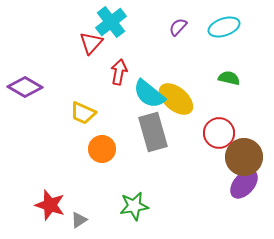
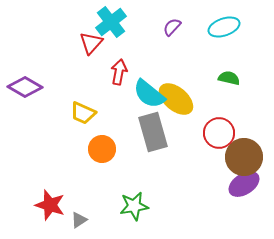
purple semicircle: moved 6 px left
purple ellipse: rotated 16 degrees clockwise
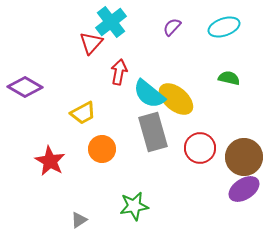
yellow trapezoid: rotated 52 degrees counterclockwise
red circle: moved 19 px left, 15 px down
purple ellipse: moved 5 px down
red star: moved 44 px up; rotated 12 degrees clockwise
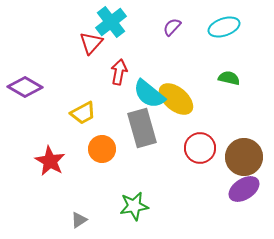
gray rectangle: moved 11 px left, 4 px up
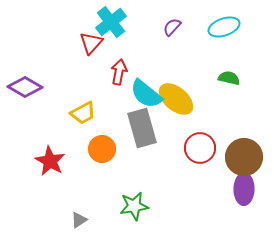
cyan semicircle: moved 3 px left
purple ellipse: rotated 56 degrees counterclockwise
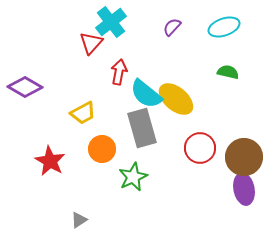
green semicircle: moved 1 px left, 6 px up
purple ellipse: rotated 12 degrees counterclockwise
green star: moved 1 px left, 29 px up; rotated 16 degrees counterclockwise
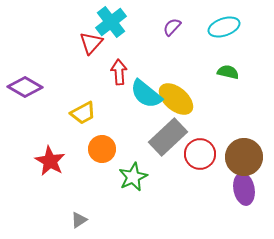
red arrow: rotated 15 degrees counterclockwise
gray rectangle: moved 26 px right, 9 px down; rotated 63 degrees clockwise
red circle: moved 6 px down
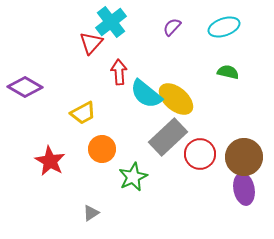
gray triangle: moved 12 px right, 7 px up
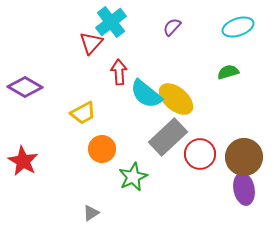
cyan ellipse: moved 14 px right
green semicircle: rotated 30 degrees counterclockwise
red star: moved 27 px left
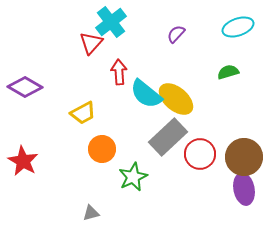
purple semicircle: moved 4 px right, 7 px down
gray triangle: rotated 18 degrees clockwise
